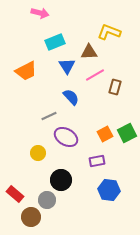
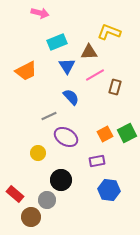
cyan rectangle: moved 2 px right
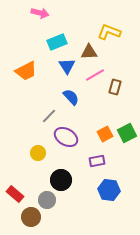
gray line: rotated 21 degrees counterclockwise
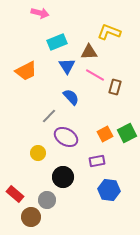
pink line: rotated 60 degrees clockwise
black circle: moved 2 px right, 3 px up
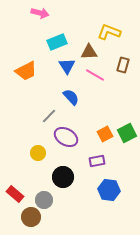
brown rectangle: moved 8 px right, 22 px up
gray circle: moved 3 px left
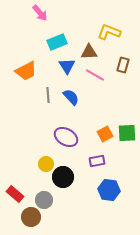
pink arrow: rotated 36 degrees clockwise
gray line: moved 1 px left, 21 px up; rotated 49 degrees counterclockwise
green square: rotated 24 degrees clockwise
yellow circle: moved 8 px right, 11 px down
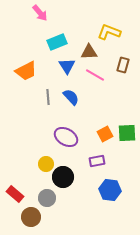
gray line: moved 2 px down
blue hexagon: moved 1 px right
gray circle: moved 3 px right, 2 px up
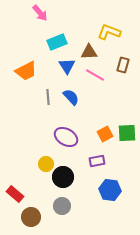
gray circle: moved 15 px right, 8 px down
